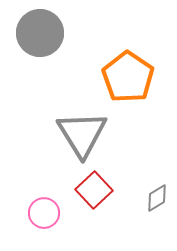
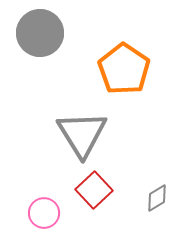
orange pentagon: moved 4 px left, 8 px up
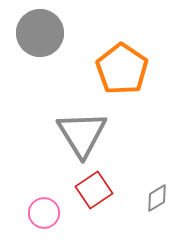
orange pentagon: moved 2 px left
red square: rotated 9 degrees clockwise
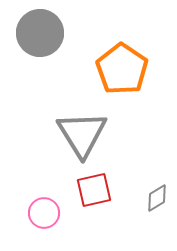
red square: rotated 21 degrees clockwise
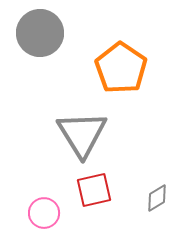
orange pentagon: moved 1 px left, 1 px up
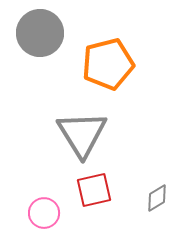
orange pentagon: moved 13 px left, 4 px up; rotated 24 degrees clockwise
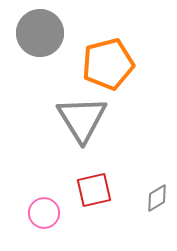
gray triangle: moved 15 px up
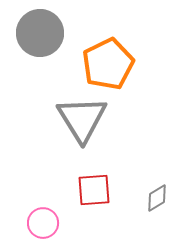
orange pentagon: rotated 12 degrees counterclockwise
red square: rotated 9 degrees clockwise
pink circle: moved 1 px left, 10 px down
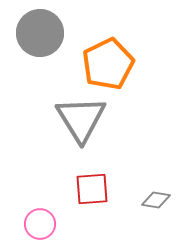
gray triangle: moved 1 px left
red square: moved 2 px left, 1 px up
gray diamond: moved 1 px left, 2 px down; rotated 40 degrees clockwise
pink circle: moved 3 px left, 1 px down
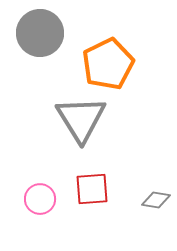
pink circle: moved 25 px up
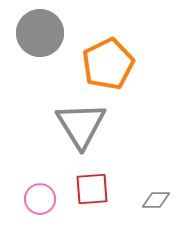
gray triangle: moved 6 px down
gray diamond: rotated 8 degrees counterclockwise
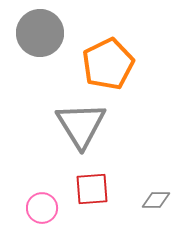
pink circle: moved 2 px right, 9 px down
